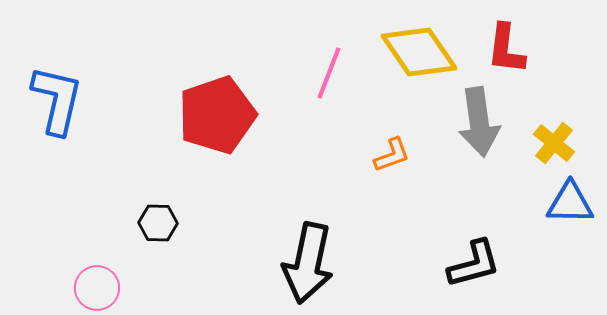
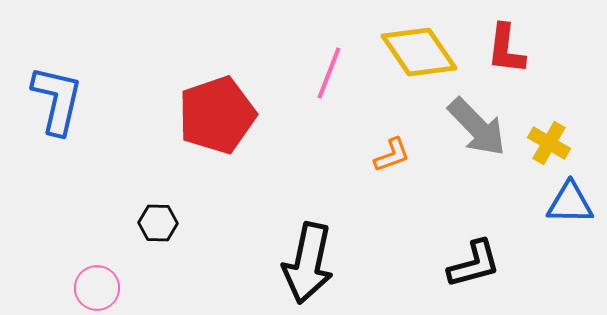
gray arrow: moved 2 px left, 5 px down; rotated 36 degrees counterclockwise
yellow cross: moved 5 px left; rotated 9 degrees counterclockwise
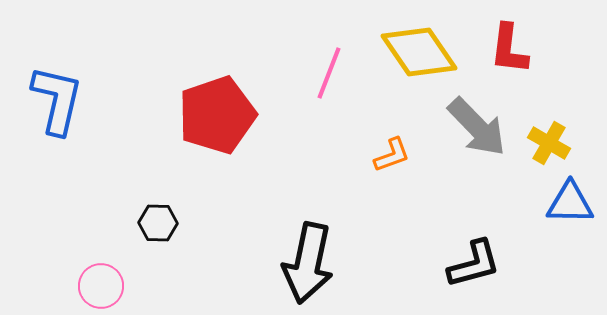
red L-shape: moved 3 px right
pink circle: moved 4 px right, 2 px up
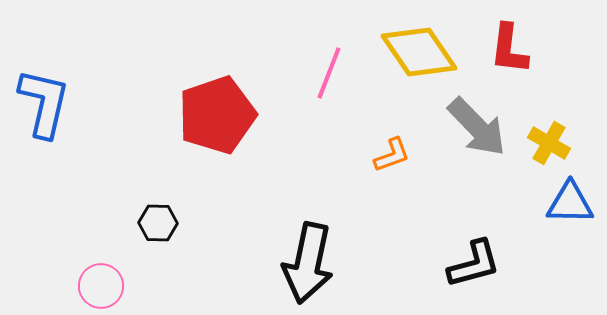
blue L-shape: moved 13 px left, 3 px down
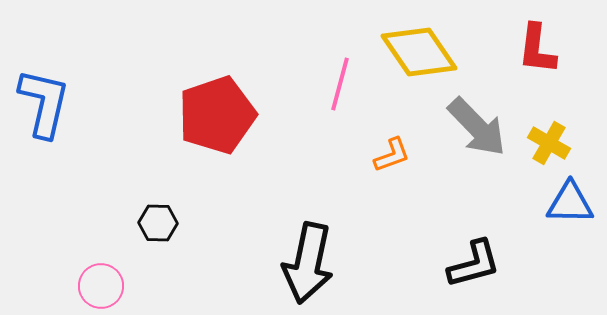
red L-shape: moved 28 px right
pink line: moved 11 px right, 11 px down; rotated 6 degrees counterclockwise
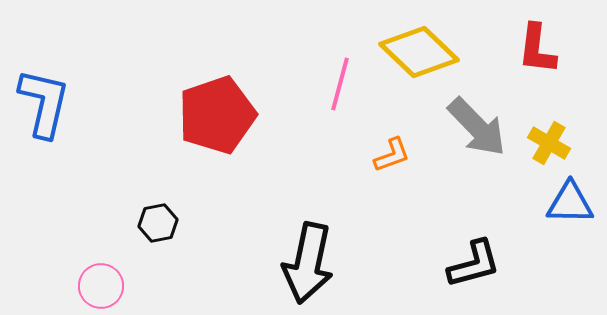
yellow diamond: rotated 12 degrees counterclockwise
black hexagon: rotated 12 degrees counterclockwise
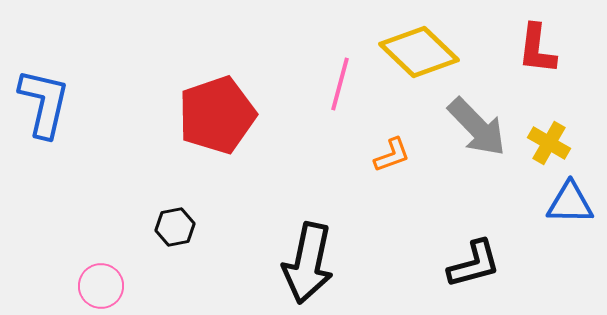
black hexagon: moved 17 px right, 4 px down
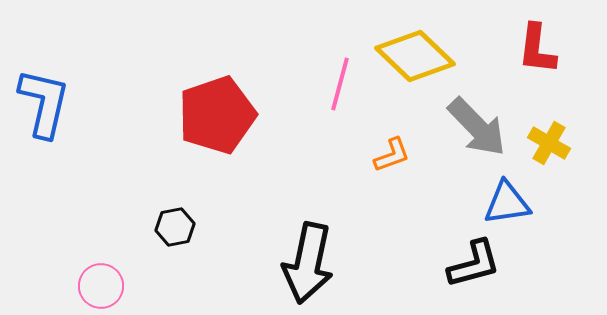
yellow diamond: moved 4 px left, 4 px down
blue triangle: moved 63 px left; rotated 9 degrees counterclockwise
